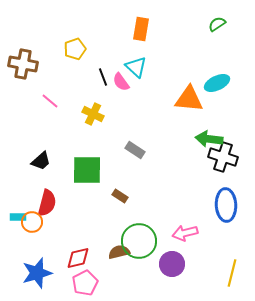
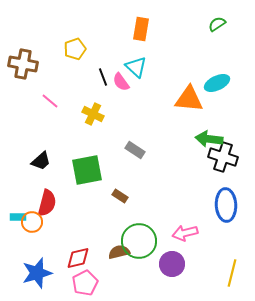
green square: rotated 12 degrees counterclockwise
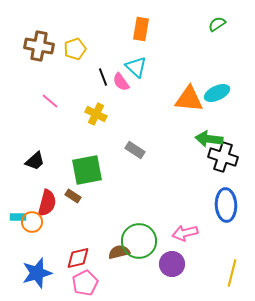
brown cross: moved 16 px right, 18 px up
cyan ellipse: moved 10 px down
yellow cross: moved 3 px right
black trapezoid: moved 6 px left
brown rectangle: moved 47 px left
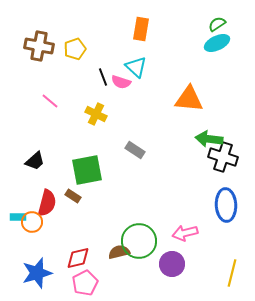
pink semicircle: rotated 36 degrees counterclockwise
cyan ellipse: moved 50 px up
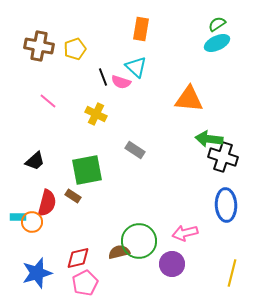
pink line: moved 2 px left
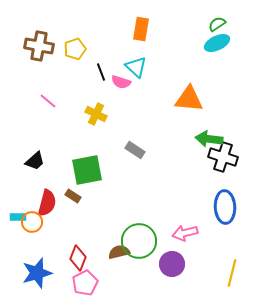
black line: moved 2 px left, 5 px up
blue ellipse: moved 1 px left, 2 px down
red diamond: rotated 55 degrees counterclockwise
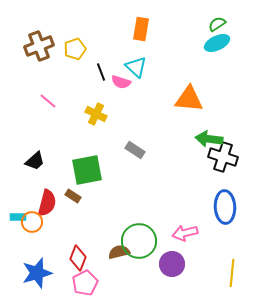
brown cross: rotated 32 degrees counterclockwise
yellow line: rotated 8 degrees counterclockwise
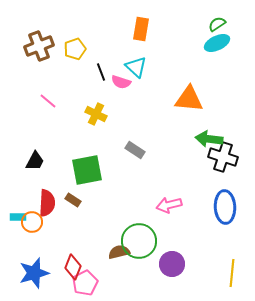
black trapezoid: rotated 20 degrees counterclockwise
brown rectangle: moved 4 px down
red semicircle: rotated 12 degrees counterclockwise
pink arrow: moved 16 px left, 28 px up
red diamond: moved 5 px left, 9 px down
blue star: moved 3 px left
